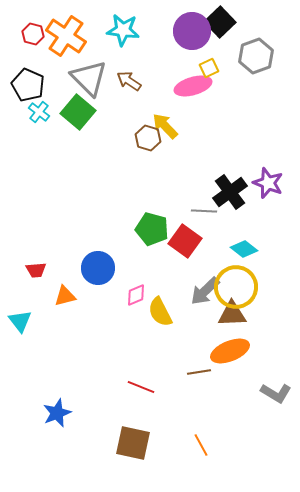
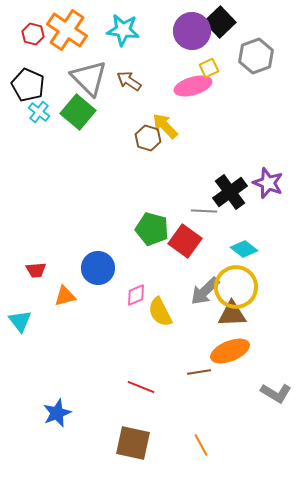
orange cross: moved 1 px right, 6 px up
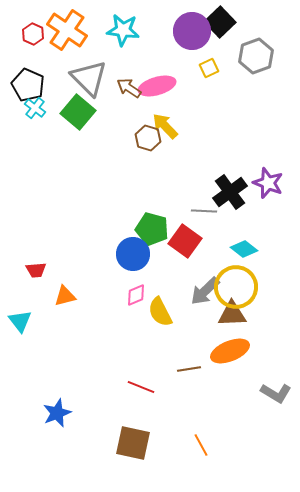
red hexagon: rotated 10 degrees clockwise
brown arrow: moved 7 px down
pink ellipse: moved 36 px left
cyan cross: moved 4 px left, 4 px up
blue circle: moved 35 px right, 14 px up
brown line: moved 10 px left, 3 px up
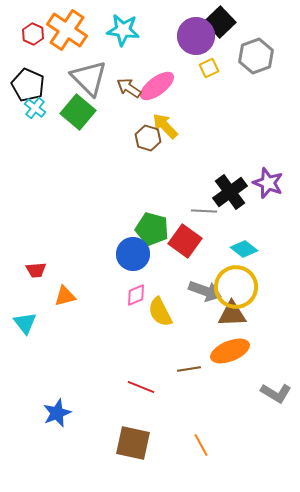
purple circle: moved 4 px right, 5 px down
pink ellipse: rotated 21 degrees counterclockwise
gray arrow: rotated 116 degrees counterclockwise
cyan triangle: moved 5 px right, 2 px down
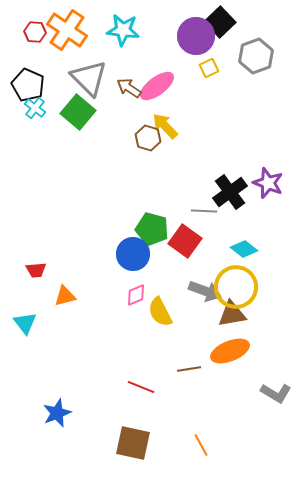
red hexagon: moved 2 px right, 2 px up; rotated 20 degrees counterclockwise
brown triangle: rotated 8 degrees counterclockwise
